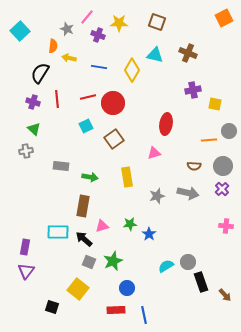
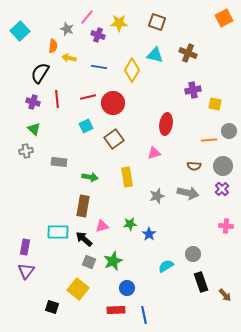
gray rectangle at (61, 166): moved 2 px left, 4 px up
gray circle at (188, 262): moved 5 px right, 8 px up
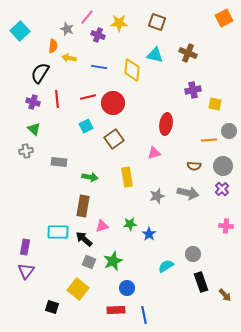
yellow diamond at (132, 70): rotated 25 degrees counterclockwise
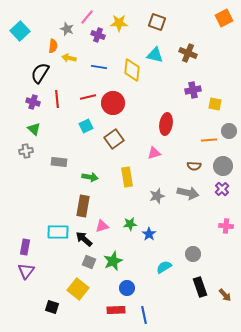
cyan semicircle at (166, 266): moved 2 px left, 1 px down
black rectangle at (201, 282): moved 1 px left, 5 px down
